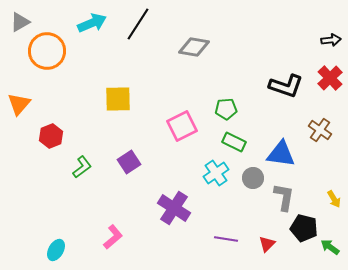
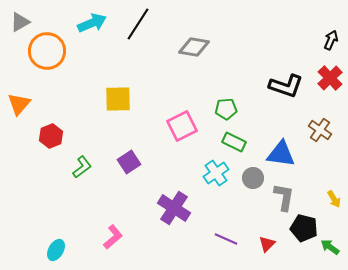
black arrow: rotated 60 degrees counterclockwise
purple line: rotated 15 degrees clockwise
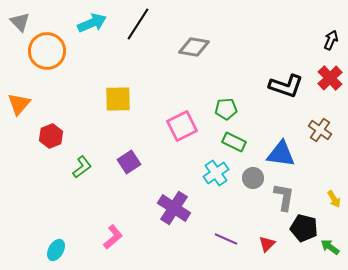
gray triangle: rotated 45 degrees counterclockwise
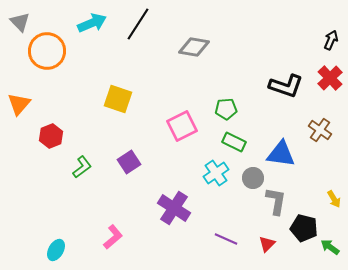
yellow square: rotated 20 degrees clockwise
gray L-shape: moved 8 px left, 4 px down
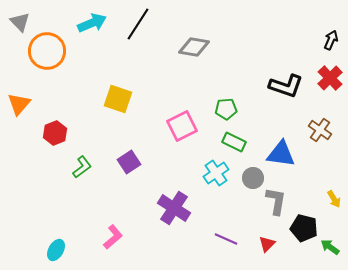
red hexagon: moved 4 px right, 3 px up
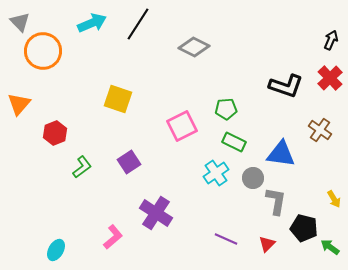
gray diamond: rotated 16 degrees clockwise
orange circle: moved 4 px left
purple cross: moved 18 px left, 5 px down
